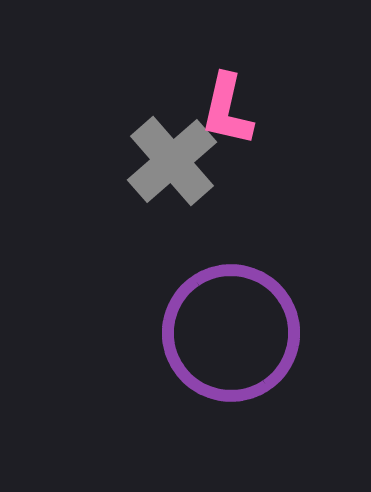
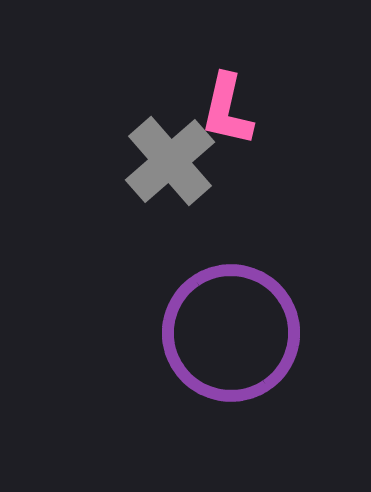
gray cross: moved 2 px left
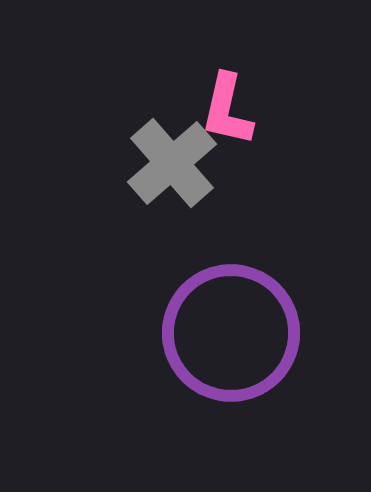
gray cross: moved 2 px right, 2 px down
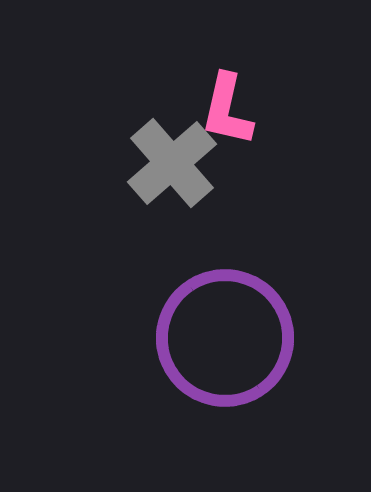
purple circle: moved 6 px left, 5 px down
